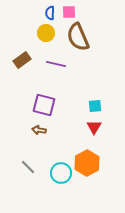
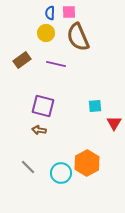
purple square: moved 1 px left, 1 px down
red triangle: moved 20 px right, 4 px up
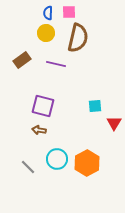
blue semicircle: moved 2 px left
brown semicircle: moved 1 px down; rotated 144 degrees counterclockwise
cyan circle: moved 4 px left, 14 px up
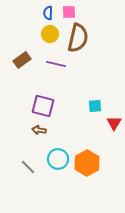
yellow circle: moved 4 px right, 1 px down
cyan circle: moved 1 px right
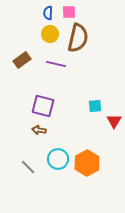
red triangle: moved 2 px up
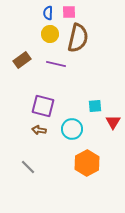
red triangle: moved 1 px left, 1 px down
cyan circle: moved 14 px right, 30 px up
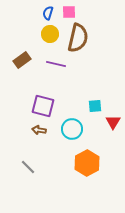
blue semicircle: rotated 16 degrees clockwise
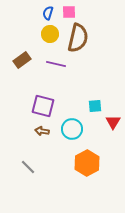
brown arrow: moved 3 px right, 1 px down
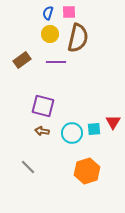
purple line: moved 2 px up; rotated 12 degrees counterclockwise
cyan square: moved 1 px left, 23 px down
cyan circle: moved 4 px down
orange hexagon: moved 8 px down; rotated 10 degrees clockwise
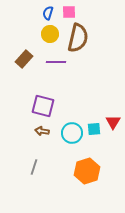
brown rectangle: moved 2 px right, 1 px up; rotated 12 degrees counterclockwise
gray line: moved 6 px right; rotated 63 degrees clockwise
